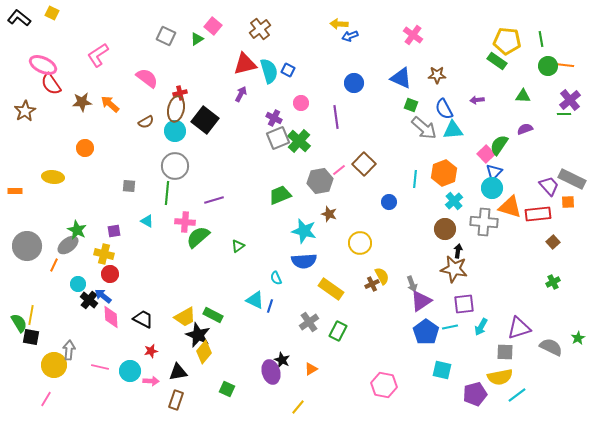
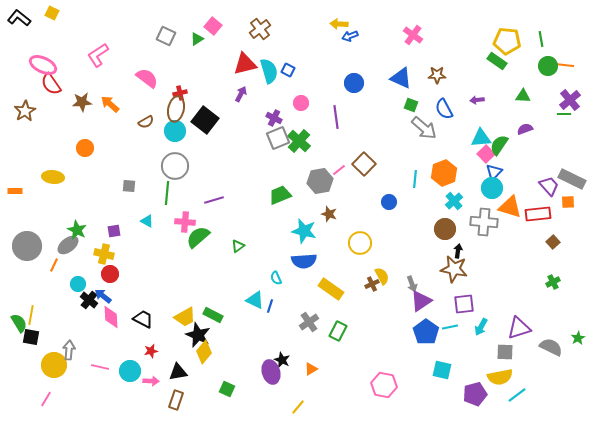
cyan triangle at (453, 130): moved 28 px right, 8 px down
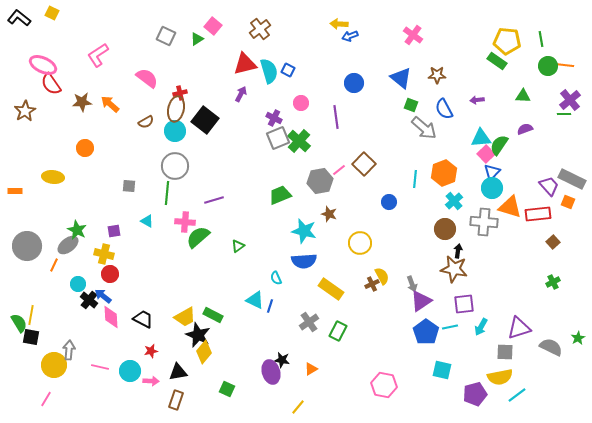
blue triangle at (401, 78): rotated 15 degrees clockwise
blue triangle at (494, 172): moved 2 px left
orange square at (568, 202): rotated 24 degrees clockwise
black star at (282, 360): rotated 14 degrees counterclockwise
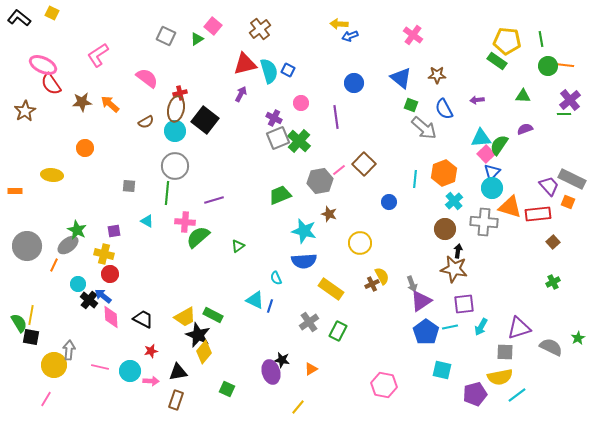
yellow ellipse at (53, 177): moved 1 px left, 2 px up
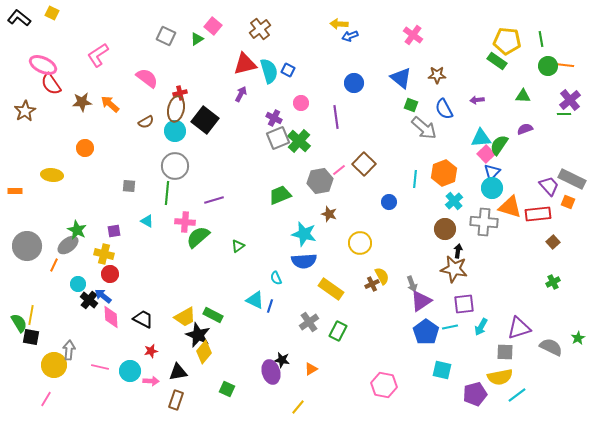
cyan star at (304, 231): moved 3 px down
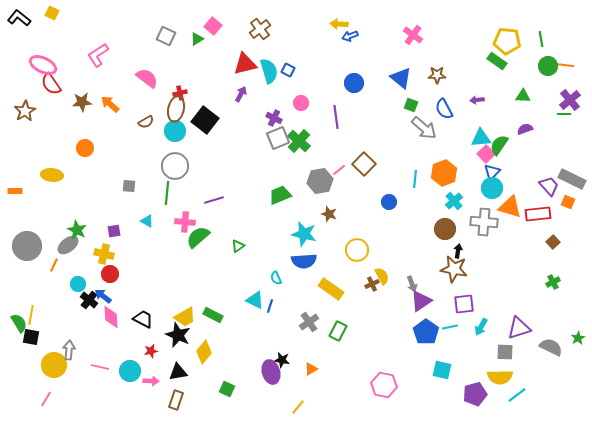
yellow circle at (360, 243): moved 3 px left, 7 px down
black star at (198, 335): moved 20 px left
yellow semicircle at (500, 377): rotated 10 degrees clockwise
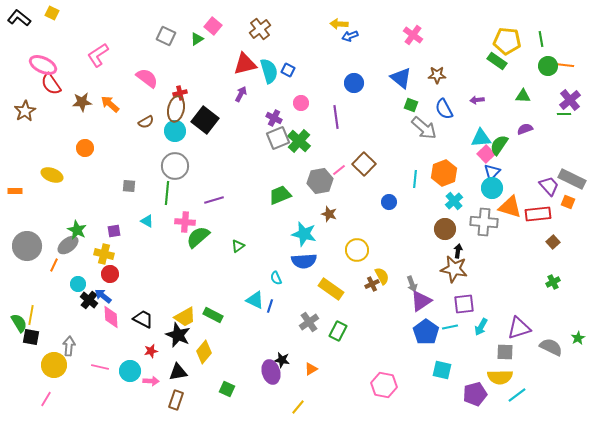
yellow ellipse at (52, 175): rotated 15 degrees clockwise
gray arrow at (69, 350): moved 4 px up
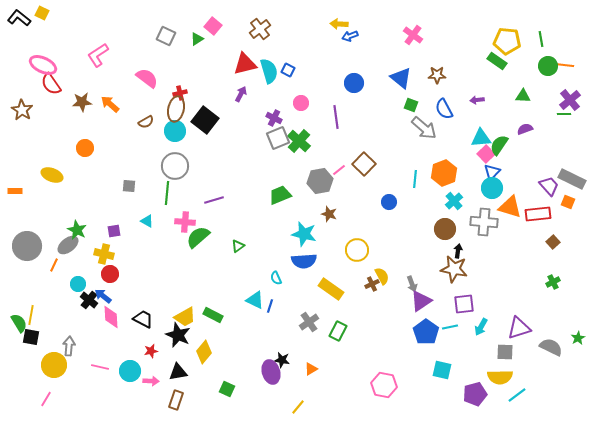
yellow square at (52, 13): moved 10 px left
brown star at (25, 111): moved 3 px left, 1 px up; rotated 10 degrees counterclockwise
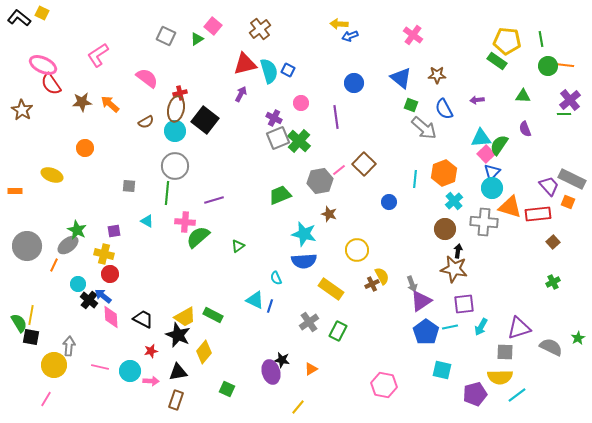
purple semicircle at (525, 129): rotated 91 degrees counterclockwise
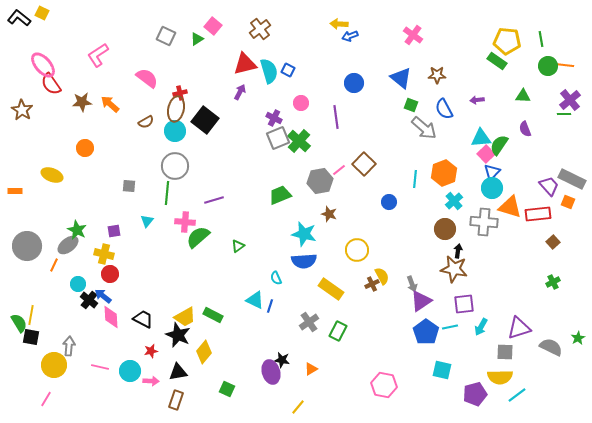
pink ellipse at (43, 65): rotated 24 degrees clockwise
purple arrow at (241, 94): moved 1 px left, 2 px up
cyan triangle at (147, 221): rotated 40 degrees clockwise
